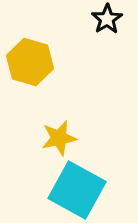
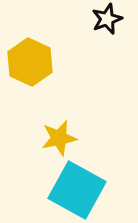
black star: rotated 12 degrees clockwise
yellow hexagon: rotated 9 degrees clockwise
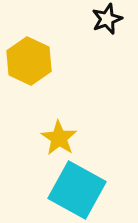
yellow hexagon: moved 1 px left, 1 px up
yellow star: rotated 27 degrees counterclockwise
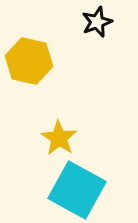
black star: moved 10 px left, 3 px down
yellow hexagon: rotated 12 degrees counterclockwise
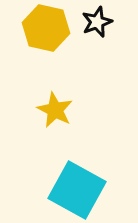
yellow hexagon: moved 17 px right, 33 px up
yellow star: moved 4 px left, 28 px up; rotated 6 degrees counterclockwise
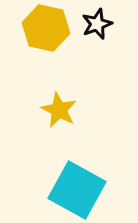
black star: moved 2 px down
yellow star: moved 4 px right
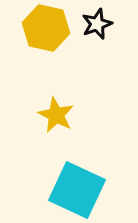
yellow star: moved 3 px left, 5 px down
cyan square: rotated 4 degrees counterclockwise
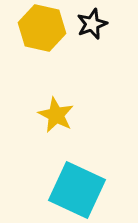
black star: moved 5 px left
yellow hexagon: moved 4 px left
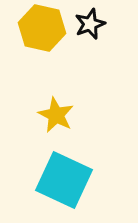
black star: moved 2 px left
cyan square: moved 13 px left, 10 px up
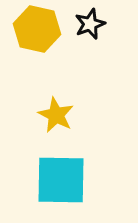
yellow hexagon: moved 5 px left, 1 px down
cyan square: moved 3 px left; rotated 24 degrees counterclockwise
